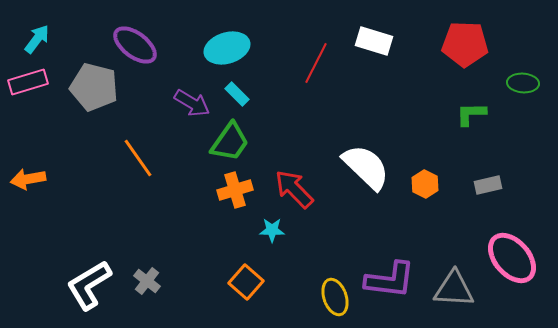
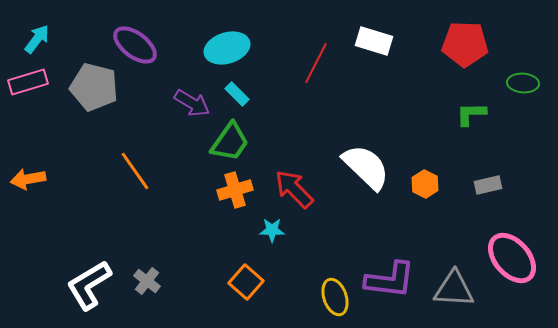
orange line: moved 3 px left, 13 px down
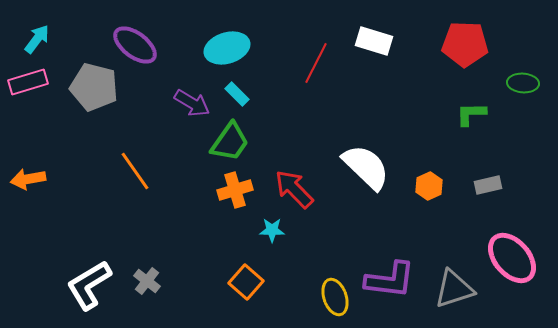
orange hexagon: moved 4 px right, 2 px down; rotated 8 degrees clockwise
gray triangle: rotated 21 degrees counterclockwise
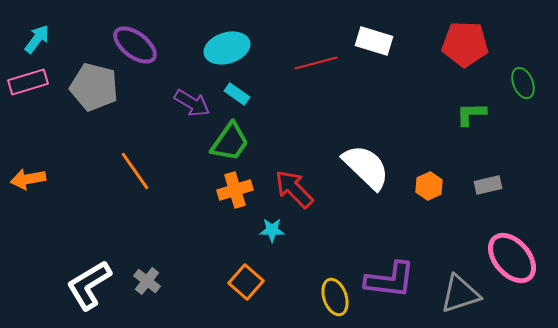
red line: rotated 48 degrees clockwise
green ellipse: rotated 64 degrees clockwise
cyan rectangle: rotated 10 degrees counterclockwise
gray triangle: moved 6 px right, 5 px down
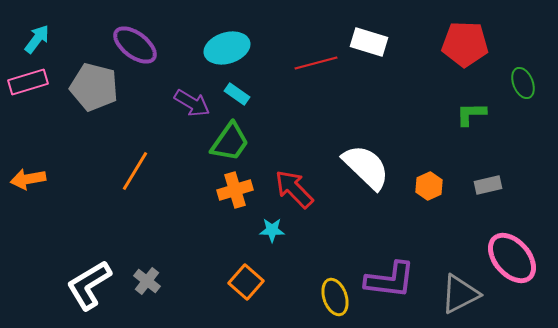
white rectangle: moved 5 px left, 1 px down
orange line: rotated 66 degrees clockwise
gray triangle: rotated 9 degrees counterclockwise
